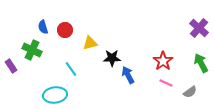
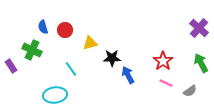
gray semicircle: moved 1 px up
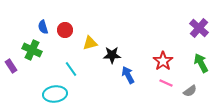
black star: moved 3 px up
cyan ellipse: moved 1 px up
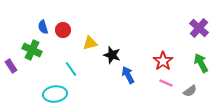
red circle: moved 2 px left
black star: rotated 18 degrees clockwise
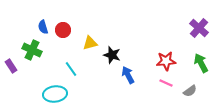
red star: moved 3 px right; rotated 30 degrees clockwise
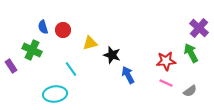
green arrow: moved 10 px left, 10 px up
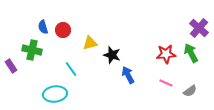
green cross: rotated 12 degrees counterclockwise
red star: moved 7 px up
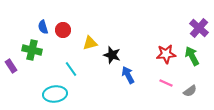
green arrow: moved 1 px right, 3 px down
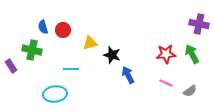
purple cross: moved 4 px up; rotated 30 degrees counterclockwise
green arrow: moved 2 px up
cyan line: rotated 56 degrees counterclockwise
